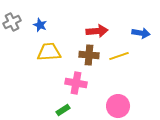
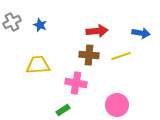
yellow trapezoid: moved 11 px left, 13 px down
yellow line: moved 2 px right
pink circle: moved 1 px left, 1 px up
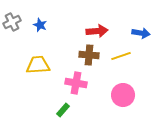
pink circle: moved 6 px right, 10 px up
green rectangle: rotated 16 degrees counterclockwise
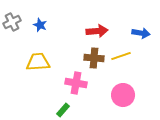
brown cross: moved 5 px right, 3 px down
yellow trapezoid: moved 3 px up
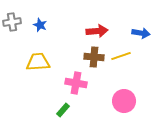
gray cross: rotated 18 degrees clockwise
brown cross: moved 1 px up
pink circle: moved 1 px right, 6 px down
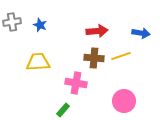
brown cross: moved 1 px down
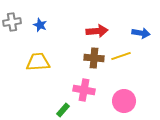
pink cross: moved 8 px right, 7 px down
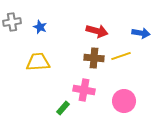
blue star: moved 2 px down
red arrow: rotated 20 degrees clockwise
green rectangle: moved 2 px up
